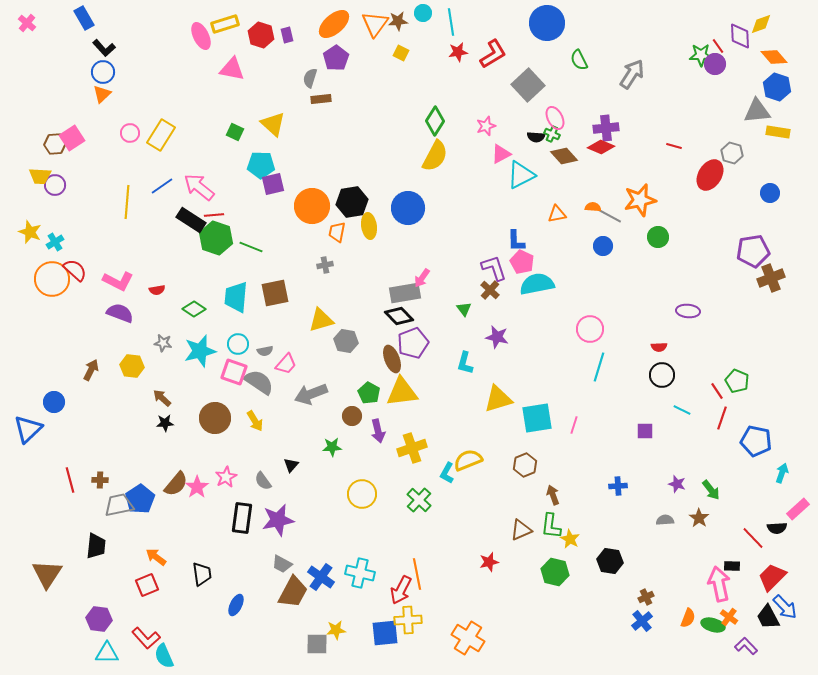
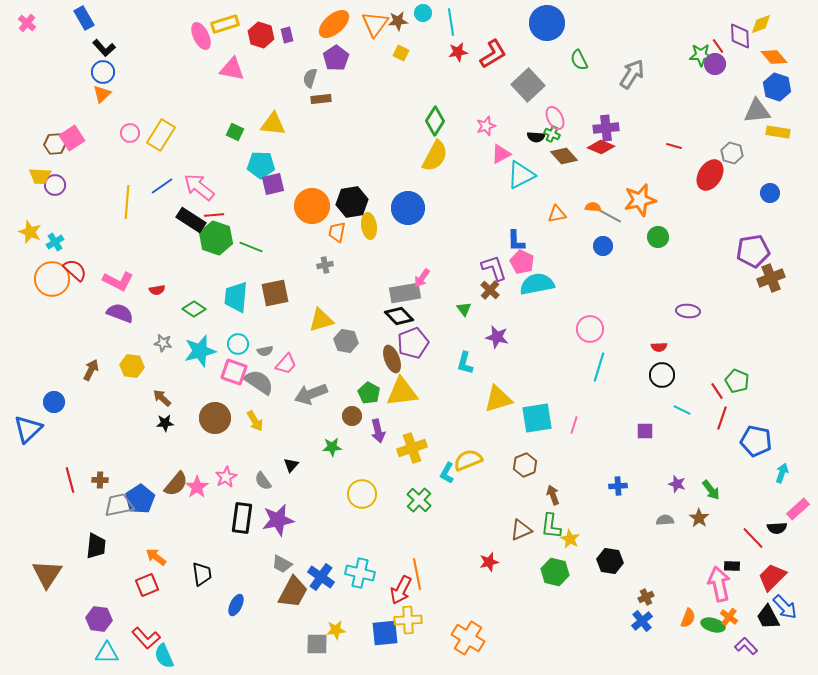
yellow triangle at (273, 124): rotated 36 degrees counterclockwise
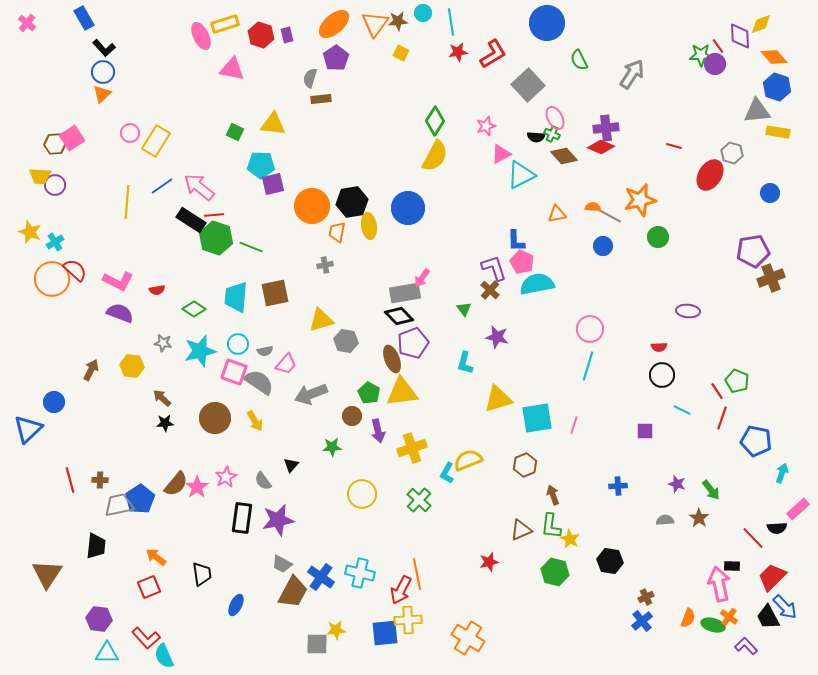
yellow rectangle at (161, 135): moved 5 px left, 6 px down
cyan line at (599, 367): moved 11 px left, 1 px up
red square at (147, 585): moved 2 px right, 2 px down
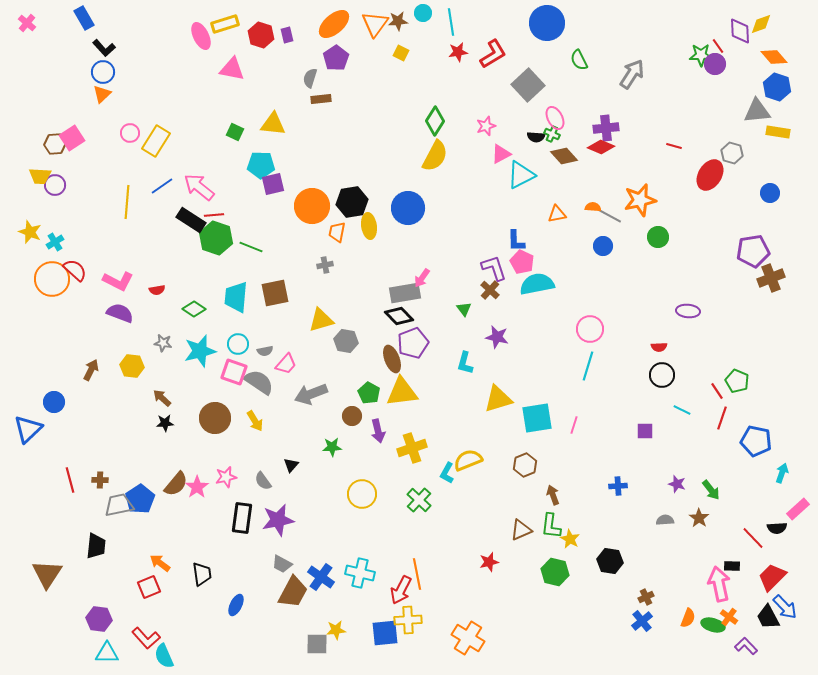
purple diamond at (740, 36): moved 5 px up
pink star at (226, 477): rotated 15 degrees clockwise
orange arrow at (156, 557): moved 4 px right, 6 px down
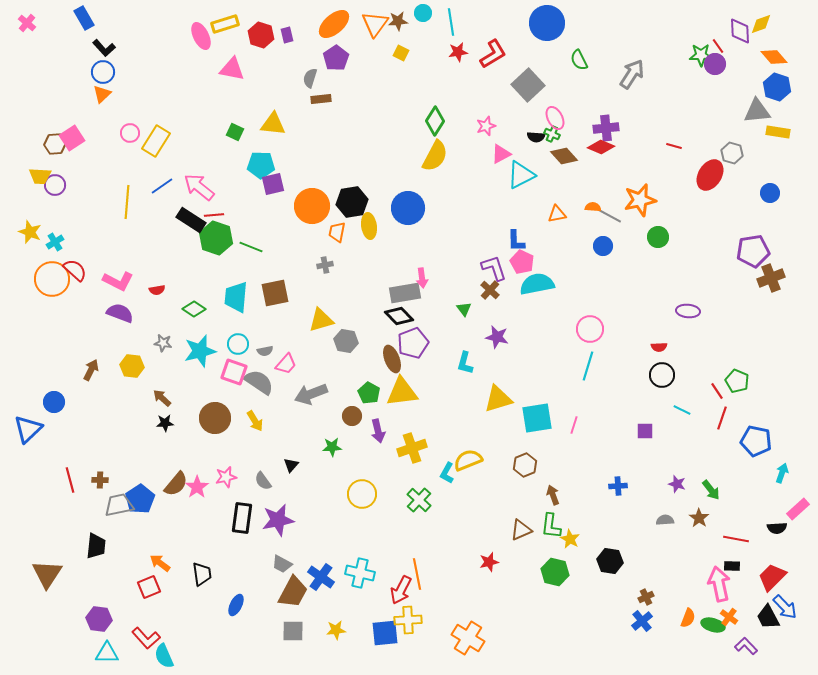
pink arrow at (422, 278): rotated 42 degrees counterclockwise
red line at (753, 538): moved 17 px left, 1 px down; rotated 35 degrees counterclockwise
gray square at (317, 644): moved 24 px left, 13 px up
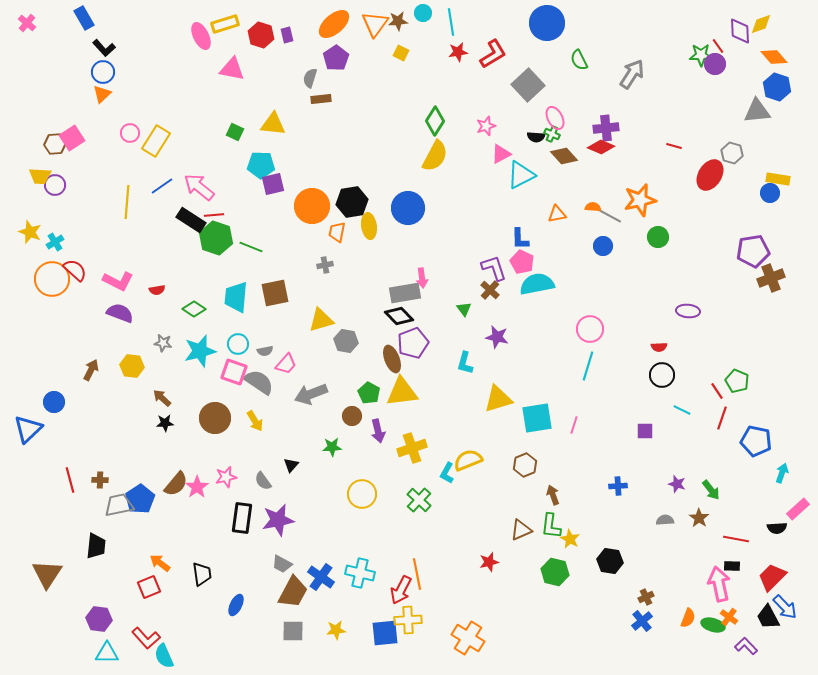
yellow rectangle at (778, 132): moved 47 px down
blue L-shape at (516, 241): moved 4 px right, 2 px up
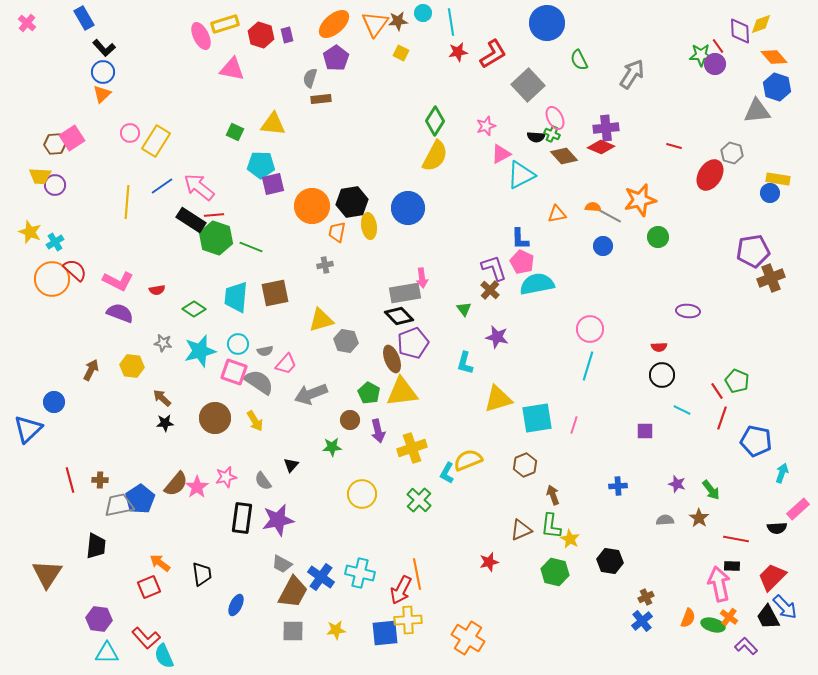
brown circle at (352, 416): moved 2 px left, 4 px down
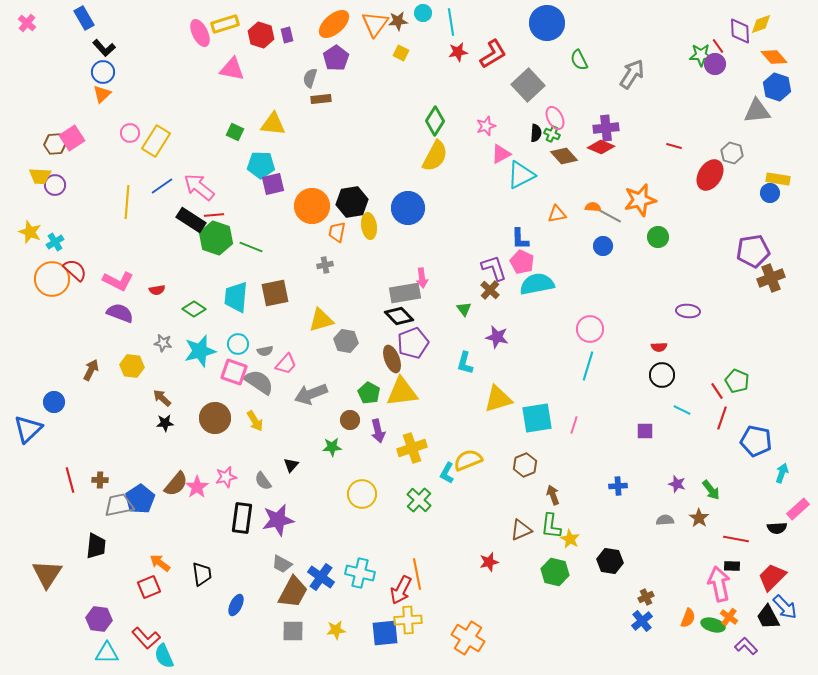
pink ellipse at (201, 36): moved 1 px left, 3 px up
black semicircle at (536, 137): moved 4 px up; rotated 90 degrees counterclockwise
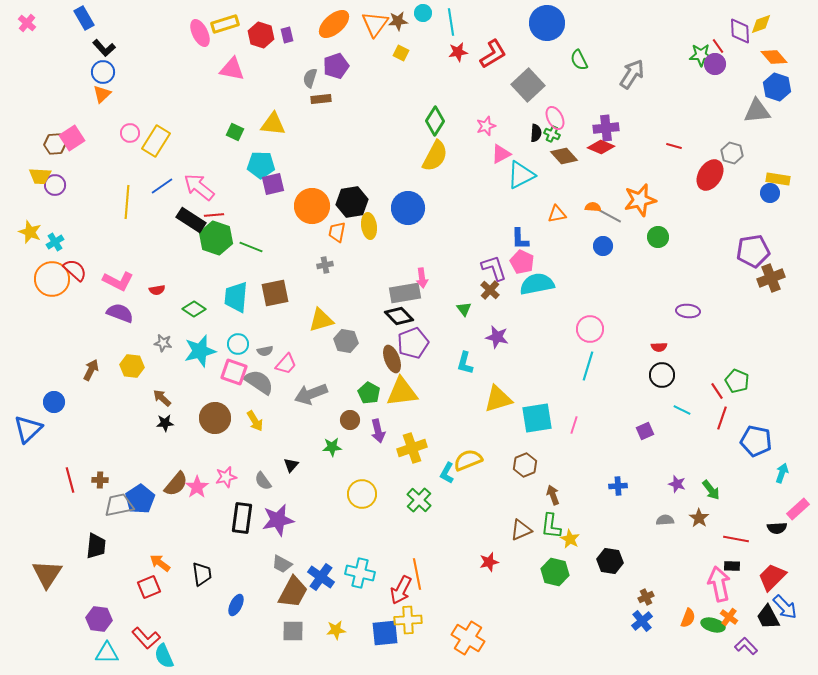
purple pentagon at (336, 58): moved 8 px down; rotated 15 degrees clockwise
purple square at (645, 431): rotated 24 degrees counterclockwise
